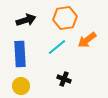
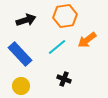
orange hexagon: moved 2 px up
blue rectangle: rotated 40 degrees counterclockwise
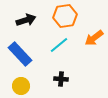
orange arrow: moved 7 px right, 2 px up
cyan line: moved 2 px right, 2 px up
black cross: moved 3 px left; rotated 16 degrees counterclockwise
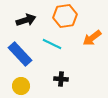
orange arrow: moved 2 px left
cyan line: moved 7 px left, 1 px up; rotated 66 degrees clockwise
